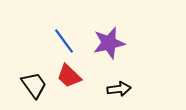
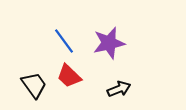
black arrow: rotated 15 degrees counterclockwise
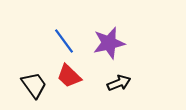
black arrow: moved 6 px up
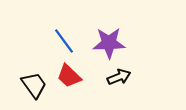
purple star: rotated 12 degrees clockwise
black arrow: moved 6 px up
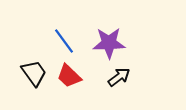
black arrow: rotated 15 degrees counterclockwise
black trapezoid: moved 12 px up
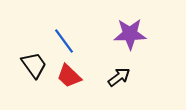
purple star: moved 21 px right, 9 px up
black trapezoid: moved 8 px up
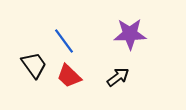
black arrow: moved 1 px left
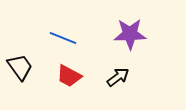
blue line: moved 1 px left, 3 px up; rotated 32 degrees counterclockwise
black trapezoid: moved 14 px left, 2 px down
red trapezoid: rotated 16 degrees counterclockwise
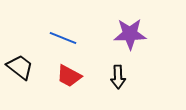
black trapezoid: rotated 16 degrees counterclockwise
black arrow: rotated 125 degrees clockwise
